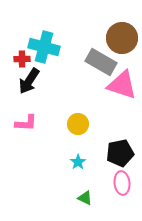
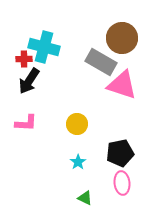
red cross: moved 2 px right
yellow circle: moved 1 px left
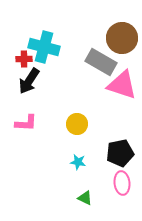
cyan star: rotated 28 degrees counterclockwise
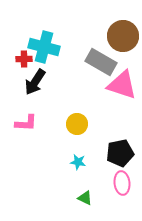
brown circle: moved 1 px right, 2 px up
black arrow: moved 6 px right, 1 px down
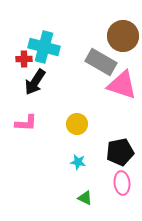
black pentagon: moved 1 px up
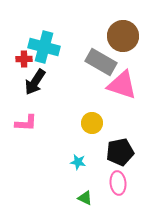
yellow circle: moved 15 px right, 1 px up
pink ellipse: moved 4 px left
